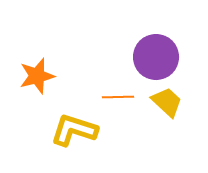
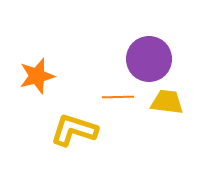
purple circle: moved 7 px left, 2 px down
yellow trapezoid: rotated 36 degrees counterclockwise
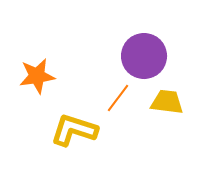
purple circle: moved 5 px left, 3 px up
orange star: rotated 6 degrees clockwise
orange line: moved 1 px down; rotated 52 degrees counterclockwise
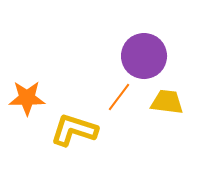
orange star: moved 10 px left, 22 px down; rotated 9 degrees clockwise
orange line: moved 1 px right, 1 px up
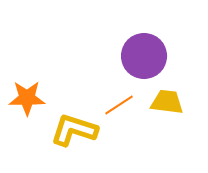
orange line: moved 8 px down; rotated 20 degrees clockwise
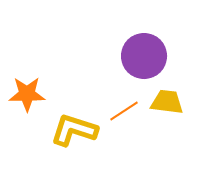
orange star: moved 4 px up
orange line: moved 5 px right, 6 px down
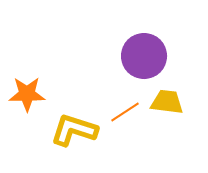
orange line: moved 1 px right, 1 px down
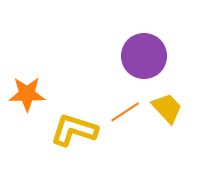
yellow trapezoid: moved 6 px down; rotated 40 degrees clockwise
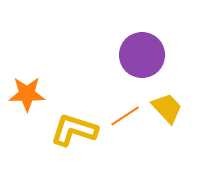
purple circle: moved 2 px left, 1 px up
orange line: moved 4 px down
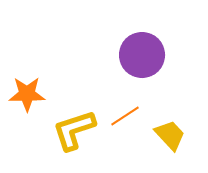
yellow trapezoid: moved 3 px right, 27 px down
yellow L-shape: rotated 36 degrees counterclockwise
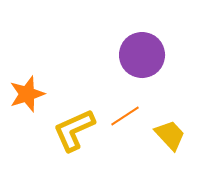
orange star: rotated 18 degrees counterclockwise
yellow L-shape: rotated 6 degrees counterclockwise
